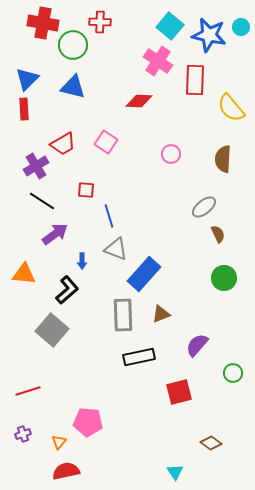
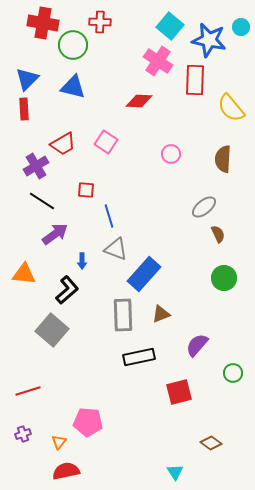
blue star at (209, 35): moved 5 px down
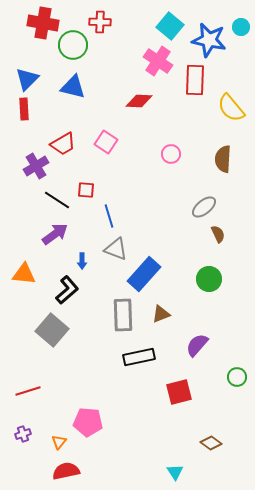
black line at (42, 201): moved 15 px right, 1 px up
green circle at (224, 278): moved 15 px left, 1 px down
green circle at (233, 373): moved 4 px right, 4 px down
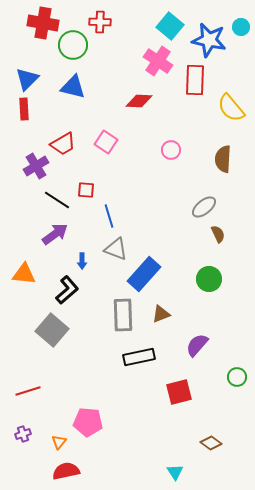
pink circle at (171, 154): moved 4 px up
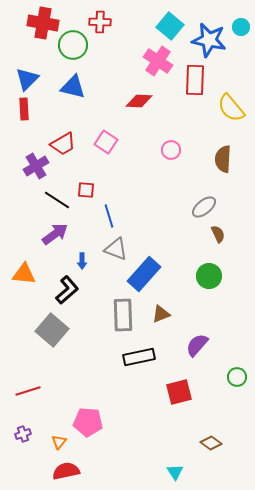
green circle at (209, 279): moved 3 px up
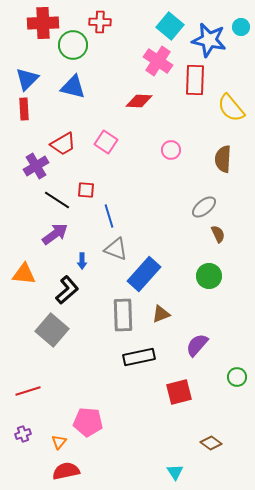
red cross at (43, 23): rotated 12 degrees counterclockwise
